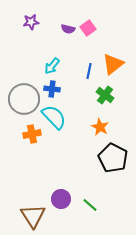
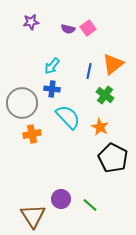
gray circle: moved 2 px left, 4 px down
cyan semicircle: moved 14 px right
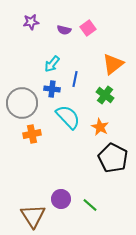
purple semicircle: moved 4 px left, 1 px down
cyan arrow: moved 2 px up
blue line: moved 14 px left, 8 px down
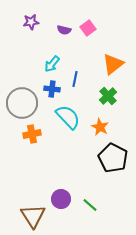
green cross: moved 3 px right, 1 px down; rotated 12 degrees clockwise
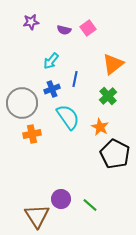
cyan arrow: moved 1 px left, 3 px up
blue cross: rotated 28 degrees counterclockwise
cyan semicircle: rotated 8 degrees clockwise
black pentagon: moved 2 px right, 4 px up
brown triangle: moved 4 px right
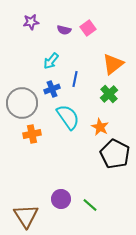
green cross: moved 1 px right, 2 px up
brown triangle: moved 11 px left
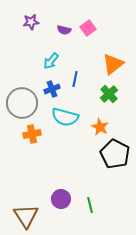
cyan semicircle: moved 3 px left; rotated 140 degrees clockwise
green line: rotated 35 degrees clockwise
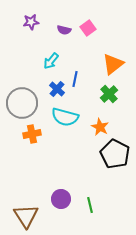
blue cross: moved 5 px right; rotated 28 degrees counterclockwise
